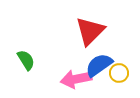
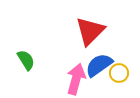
pink arrow: rotated 116 degrees clockwise
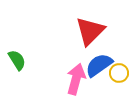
green semicircle: moved 9 px left
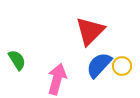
blue semicircle: rotated 12 degrees counterclockwise
yellow circle: moved 3 px right, 7 px up
pink arrow: moved 19 px left
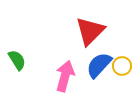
pink arrow: moved 8 px right, 3 px up
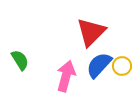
red triangle: moved 1 px right, 1 px down
green semicircle: moved 3 px right
pink arrow: moved 1 px right
